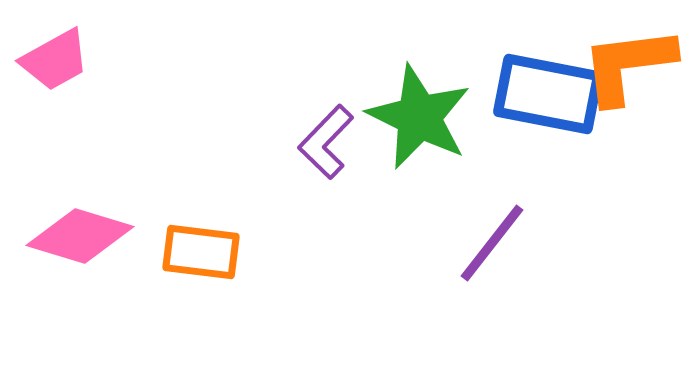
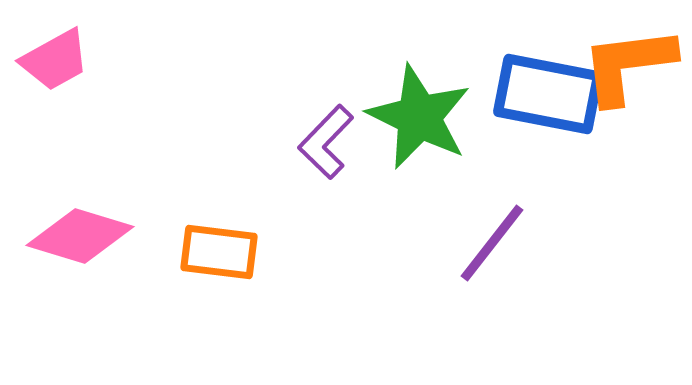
orange rectangle: moved 18 px right
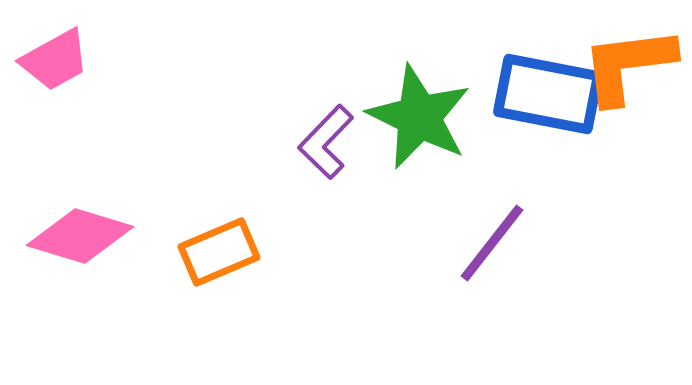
orange rectangle: rotated 30 degrees counterclockwise
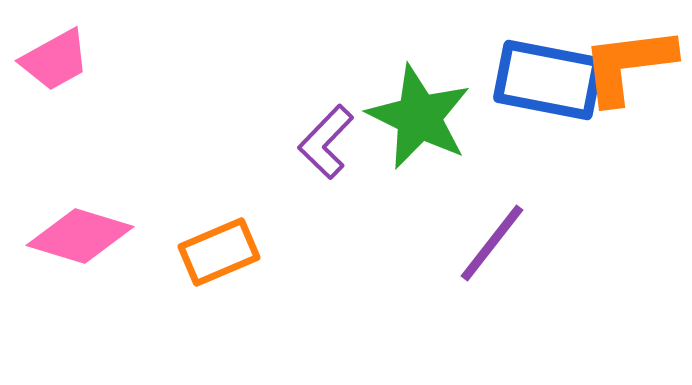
blue rectangle: moved 14 px up
